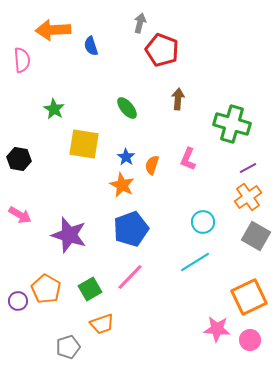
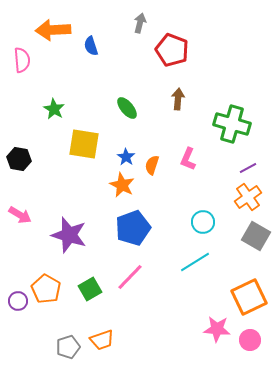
red pentagon: moved 10 px right
blue pentagon: moved 2 px right, 1 px up
orange trapezoid: moved 16 px down
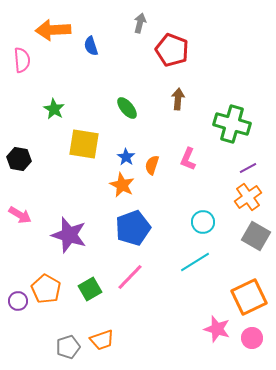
pink star: rotated 12 degrees clockwise
pink circle: moved 2 px right, 2 px up
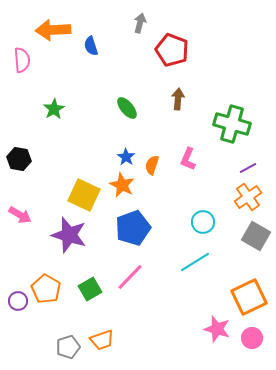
green star: rotated 10 degrees clockwise
yellow square: moved 51 px down; rotated 16 degrees clockwise
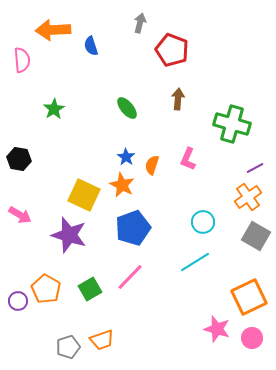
purple line: moved 7 px right
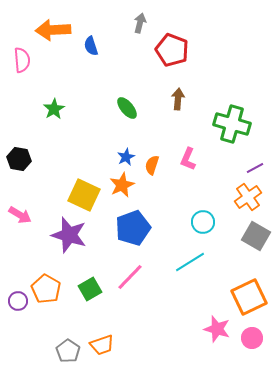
blue star: rotated 12 degrees clockwise
orange star: rotated 20 degrees clockwise
cyan line: moved 5 px left
orange trapezoid: moved 5 px down
gray pentagon: moved 4 px down; rotated 20 degrees counterclockwise
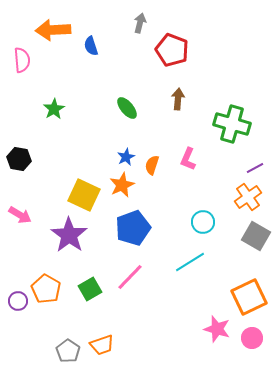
purple star: rotated 18 degrees clockwise
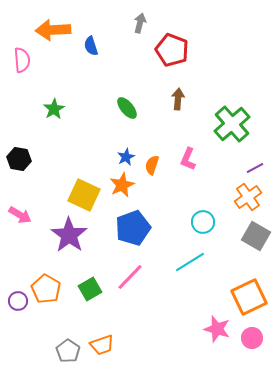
green cross: rotated 33 degrees clockwise
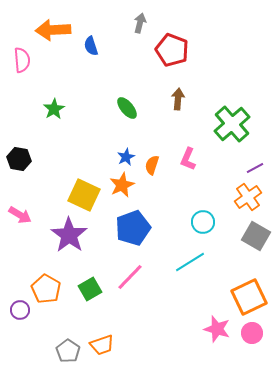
purple circle: moved 2 px right, 9 px down
pink circle: moved 5 px up
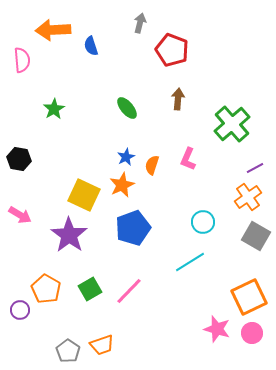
pink line: moved 1 px left, 14 px down
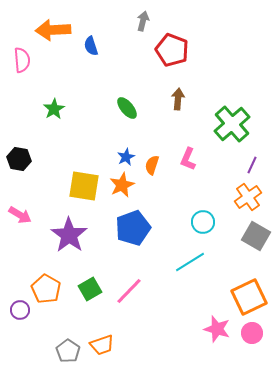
gray arrow: moved 3 px right, 2 px up
purple line: moved 3 px left, 3 px up; rotated 36 degrees counterclockwise
yellow square: moved 9 px up; rotated 16 degrees counterclockwise
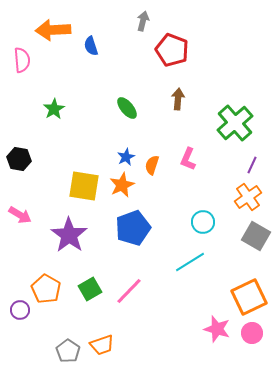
green cross: moved 3 px right, 1 px up
